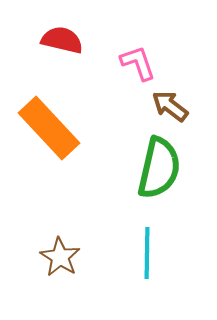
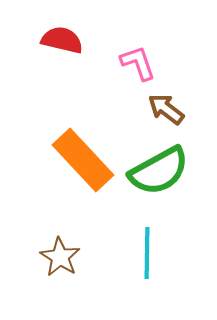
brown arrow: moved 4 px left, 3 px down
orange rectangle: moved 34 px right, 32 px down
green semicircle: moved 3 px down; rotated 48 degrees clockwise
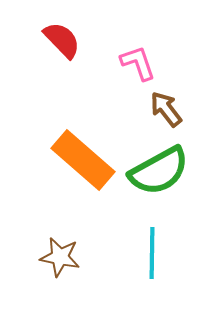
red semicircle: rotated 33 degrees clockwise
brown arrow: rotated 15 degrees clockwise
orange rectangle: rotated 6 degrees counterclockwise
cyan line: moved 5 px right
brown star: rotated 21 degrees counterclockwise
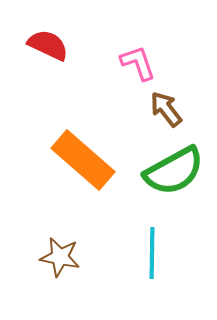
red semicircle: moved 14 px left, 5 px down; rotated 21 degrees counterclockwise
green semicircle: moved 15 px right
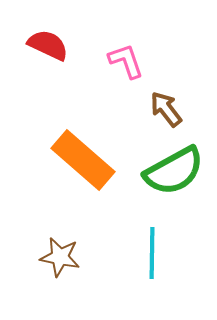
pink L-shape: moved 12 px left, 2 px up
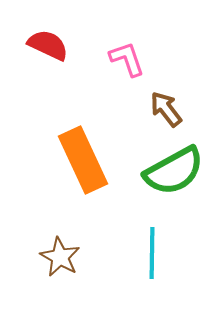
pink L-shape: moved 1 px right, 2 px up
orange rectangle: rotated 24 degrees clockwise
brown star: rotated 18 degrees clockwise
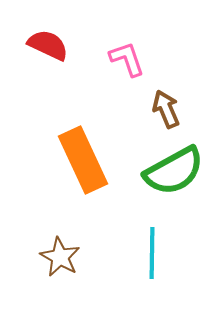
brown arrow: rotated 15 degrees clockwise
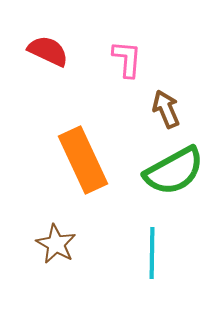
red semicircle: moved 6 px down
pink L-shape: rotated 24 degrees clockwise
brown star: moved 4 px left, 13 px up
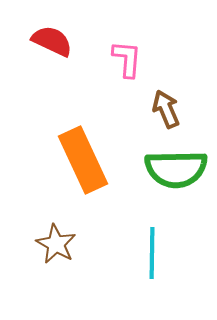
red semicircle: moved 4 px right, 10 px up
green semicircle: moved 2 px right, 2 px up; rotated 28 degrees clockwise
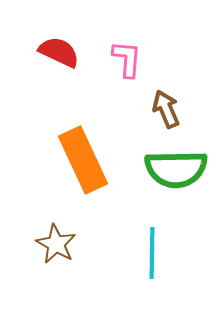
red semicircle: moved 7 px right, 11 px down
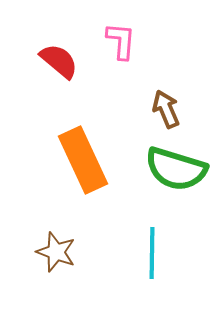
red semicircle: moved 9 px down; rotated 15 degrees clockwise
pink L-shape: moved 6 px left, 18 px up
green semicircle: rotated 18 degrees clockwise
brown star: moved 8 px down; rotated 9 degrees counterclockwise
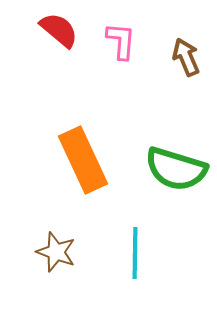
red semicircle: moved 31 px up
brown arrow: moved 20 px right, 52 px up
cyan line: moved 17 px left
